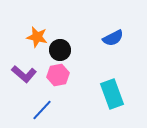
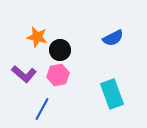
blue line: moved 1 px up; rotated 15 degrees counterclockwise
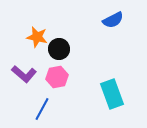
blue semicircle: moved 18 px up
black circle: moved 1 px left, 1 px up
pink hexagon: moved 1 px left, 2 px down
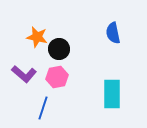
blue semicircle: moved 13 px down; rotated 105 degrees clockwise
cyan rectangle: rotated 20 degrees clockwise
blue line: moved 1 px right, 1 px up; rotated 10 degrees counterclockwise
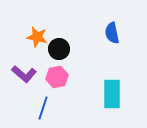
blue semicircle: moved 1 px left
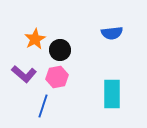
blue semicircle: rotated 85 degrees counterclockwise
orange star: moved 2 px left, 2 px down; rotated 30 degrees clockwise
black circle: moved 1 px right, 1 px down
blue line: moved 2 px up
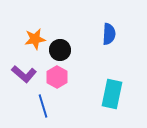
blue semicircle: moved 3 px left, 1 px down; rotated 80 degrees counterclockwise
orange star: rotated 20 degrees clockwise
pink hexagon: rotated 20 degrees counterclockwise
cyan rectangle: rotated 12 degrees clockwise
blue line: rotated 35 degrees counterclockwise
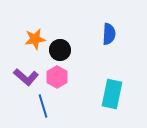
purple L-shape: moved 2 px right, 3 px down
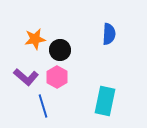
cyan rectangle: moved 7 px left, 7 px down
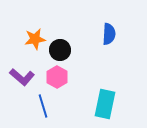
purple L-shape: moved 4 px left
cyan rectangle: moved 3 px down
